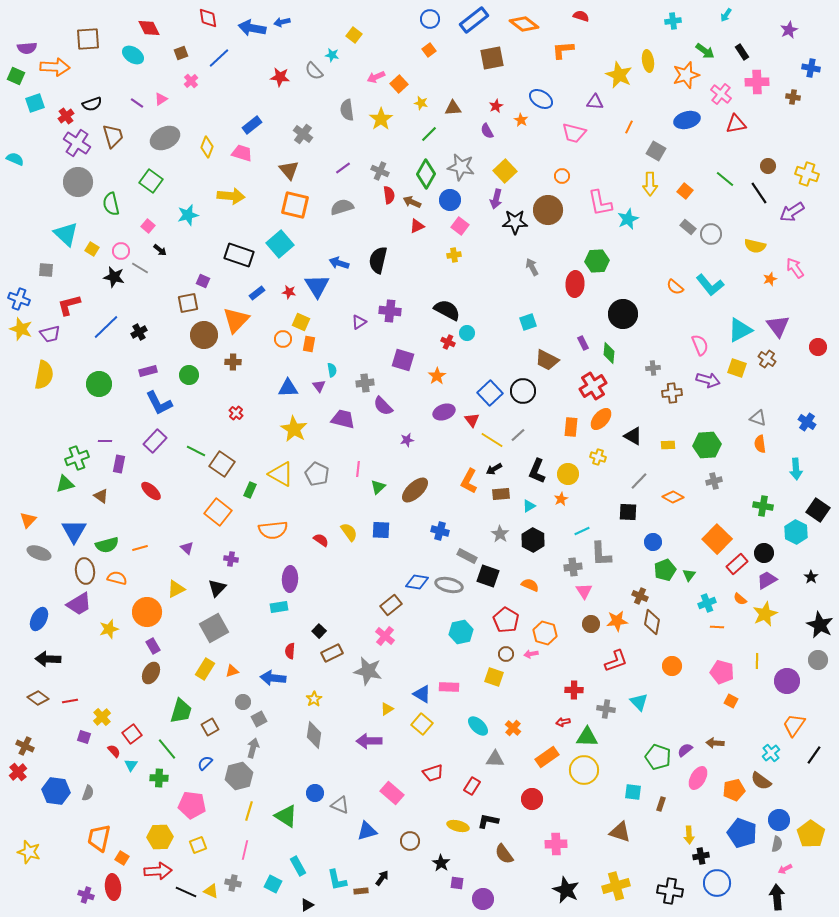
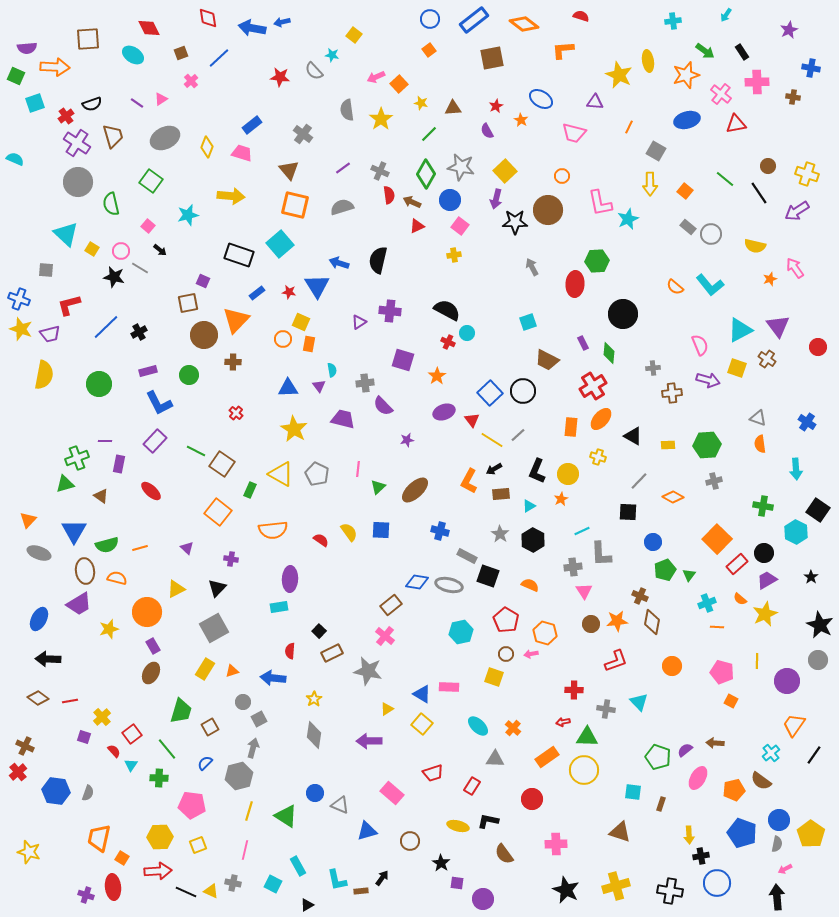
purple arrow at (792, 212): moved 5 px right, 1 px up
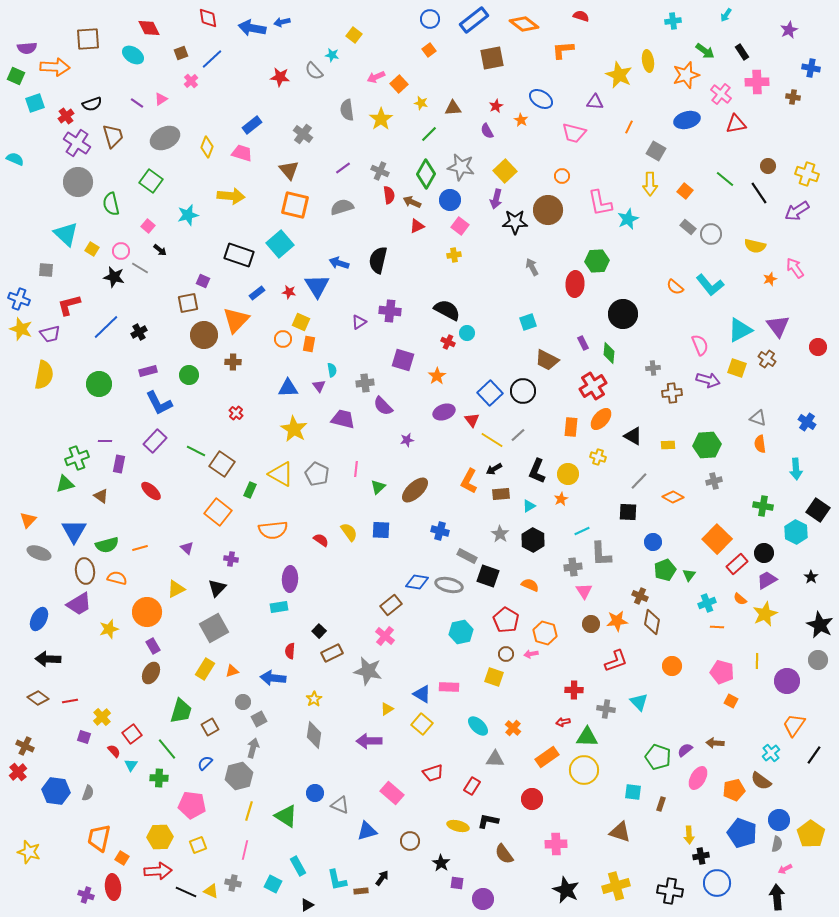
blue line at (219, 58): moved 7 px left, 1 px down
pink line at (358, 469): moved 2 px left
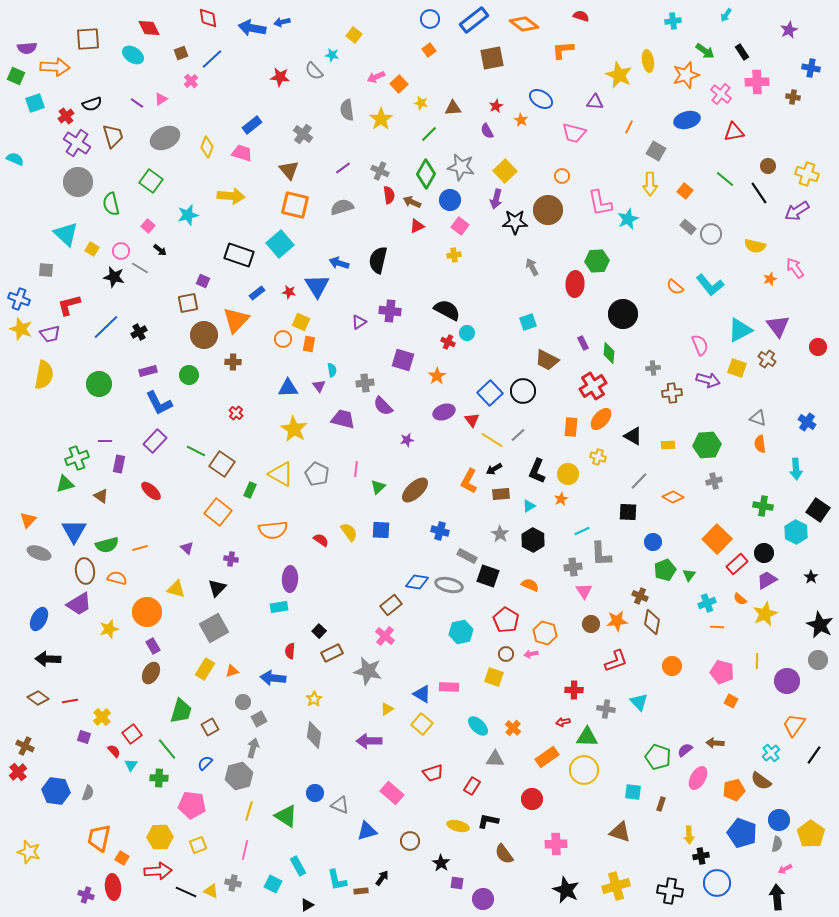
red triangle at (736, 124): moved 2 px left, 8 px down
yellow triangle at (176, 589): rotated 42 degrees clockwise
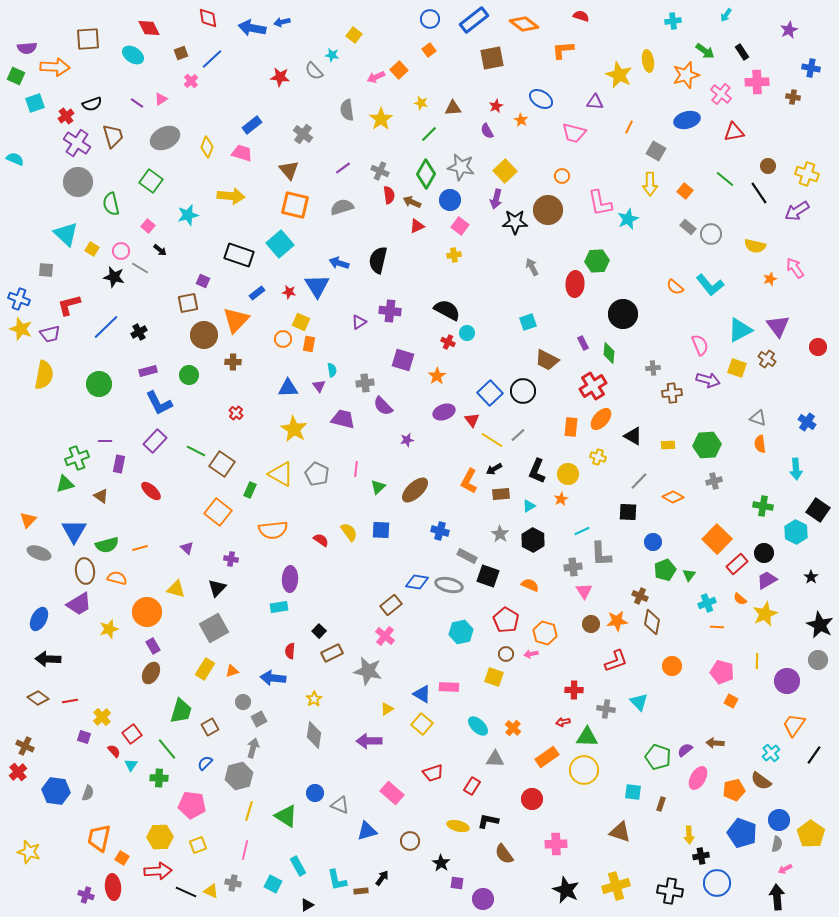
orange square at (399, 84): moved 14 px up
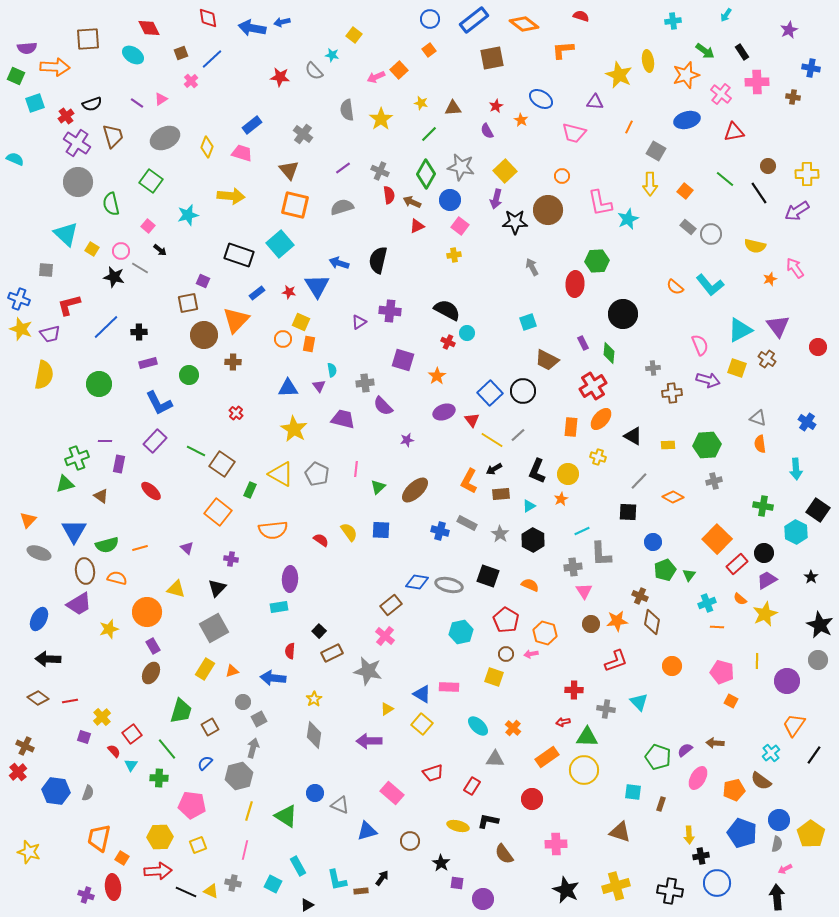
yellow cross at (807, 174): rotated 20 degrees counterclockwise
black cross at (139, 332): rotated 28 degrees clockwise
purple rectangle at (148, 371): moved 8 px up
gray rectangle at (467, 556): moved 33 px up
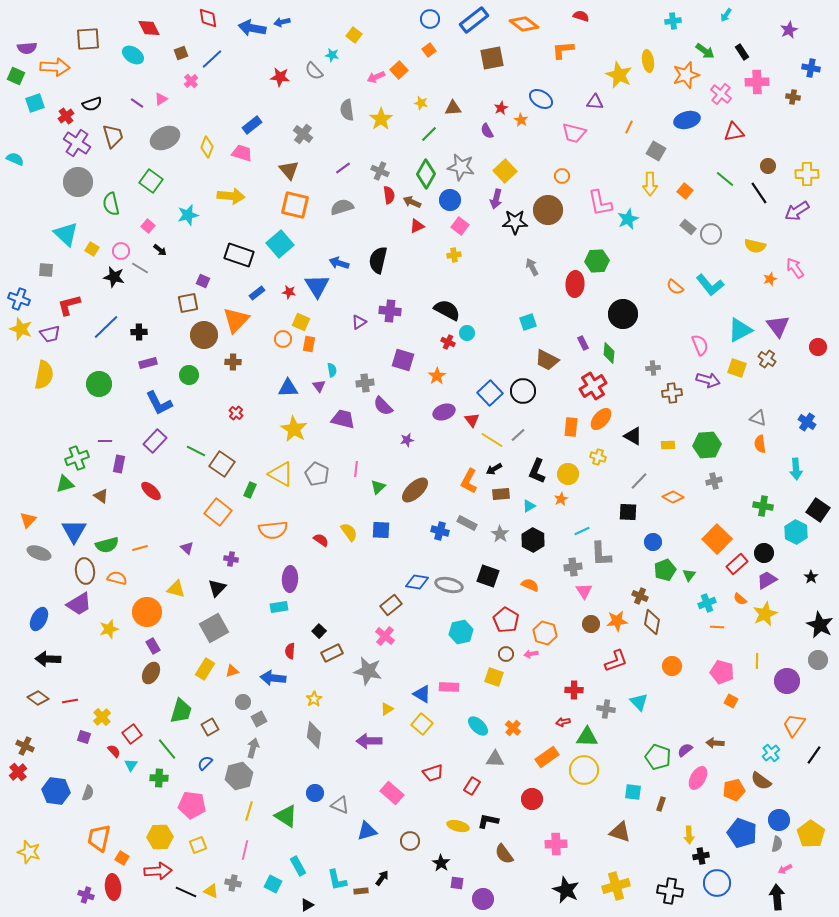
red star at (496, 106): moved 5 px right, 2 px down
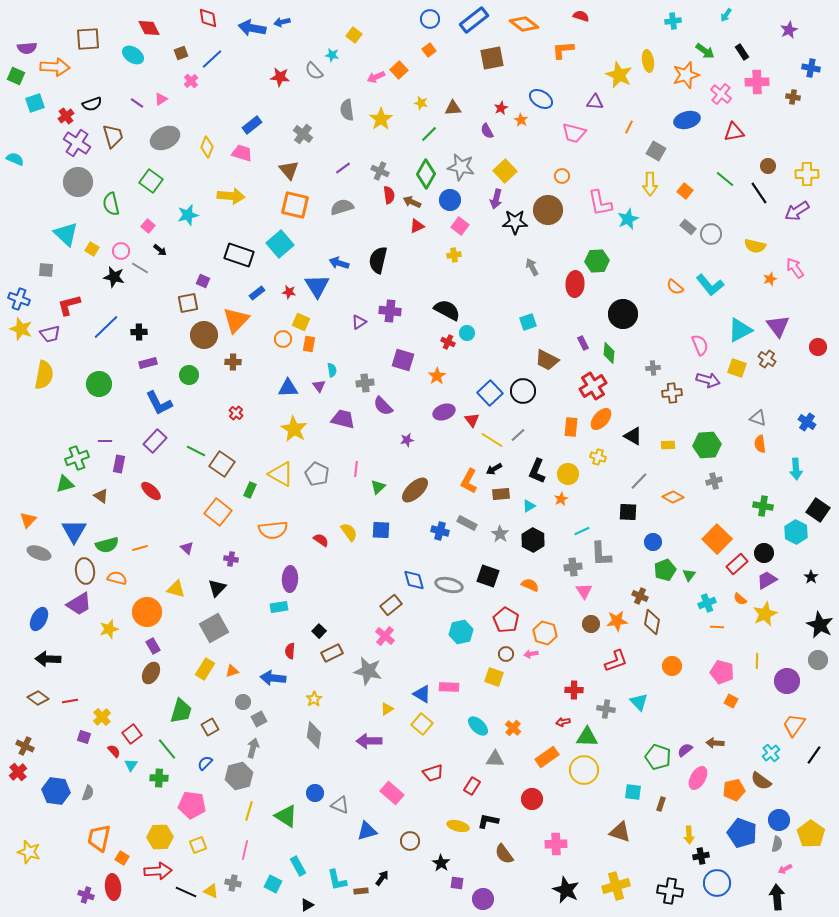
blue diamond at (417, 582): moved 3 px left, 2 px up; rotated 65 degrees clockwise
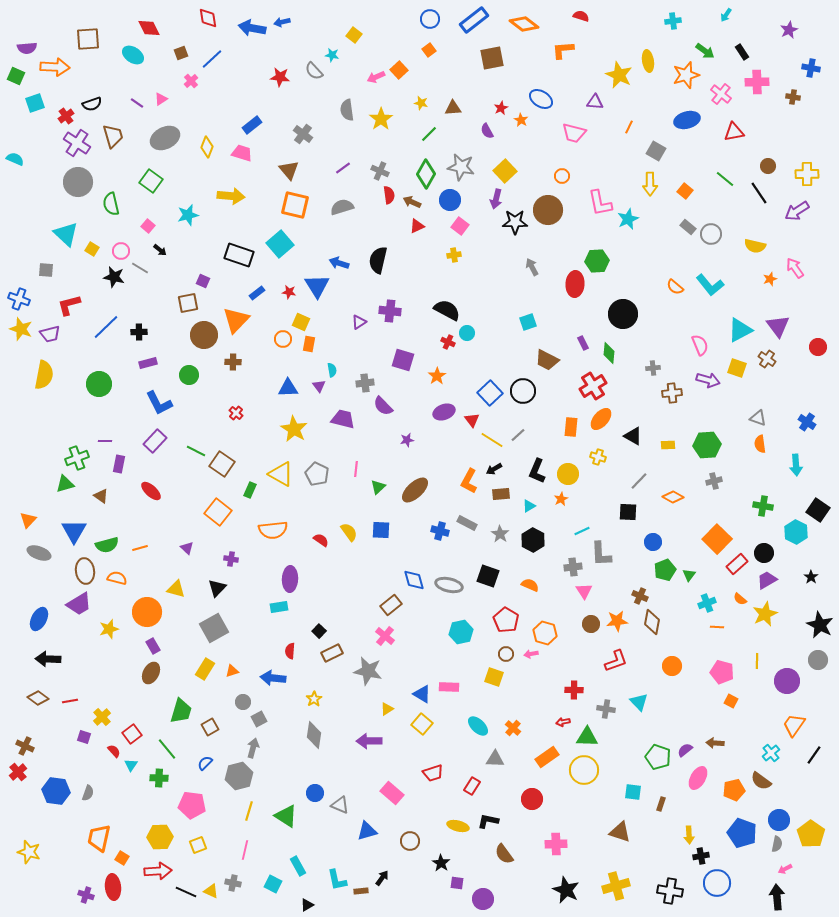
cyan arrow at (796, 469): moved 4 px up
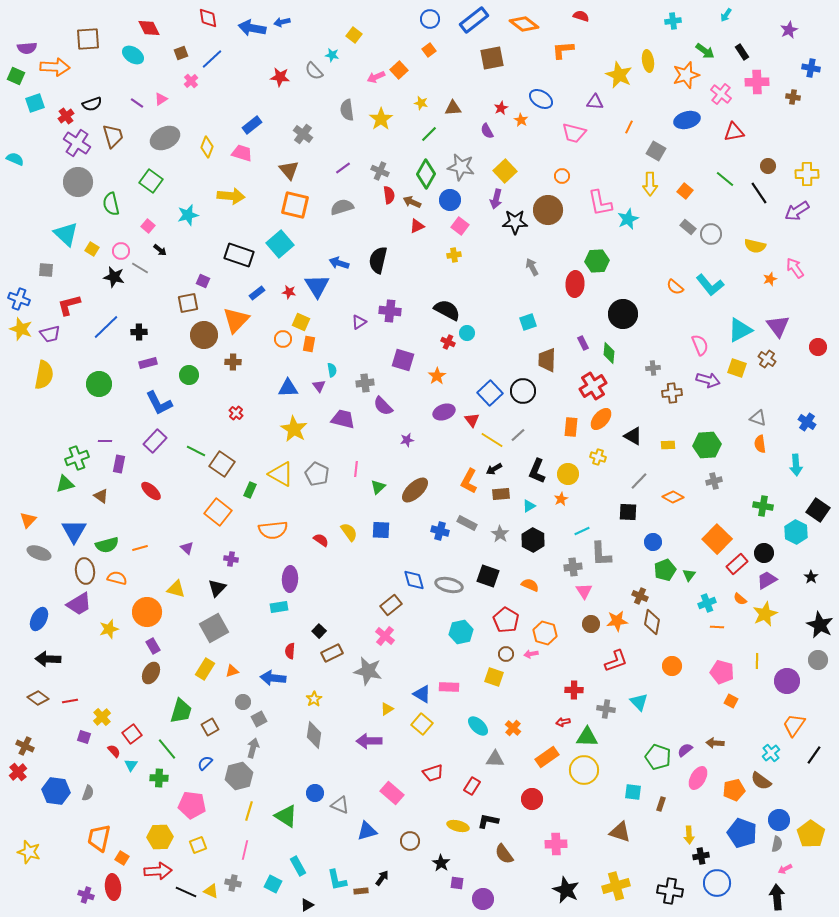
brown trapezoid at (547, 360): rotated 65 degrees clockwise
